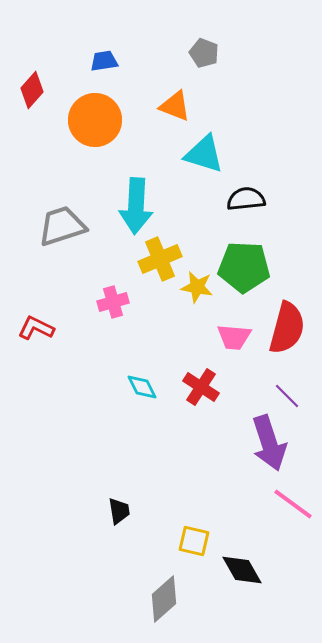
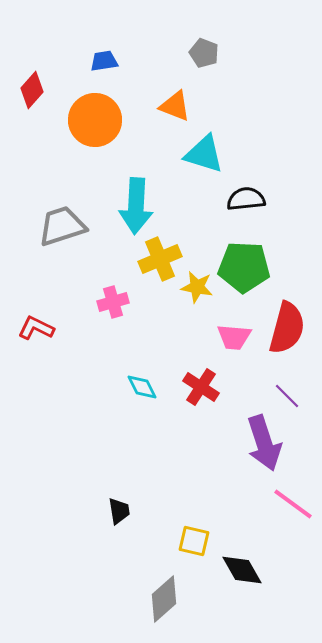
purple arrow: moved 5 px left
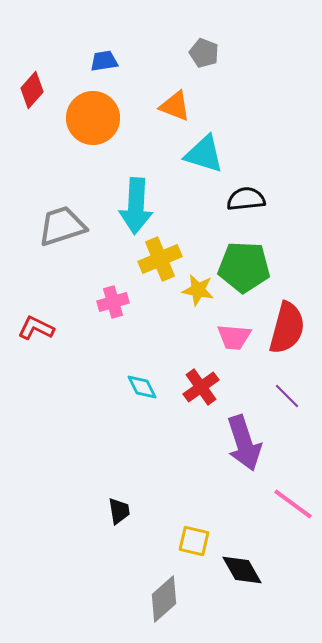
orange circle: moved 2 px left, 2 px up
yellow star: moved 1 px right, 3 px down
red cross: rotated 21 degrees clockwise
purple arrow: moved 20 px left
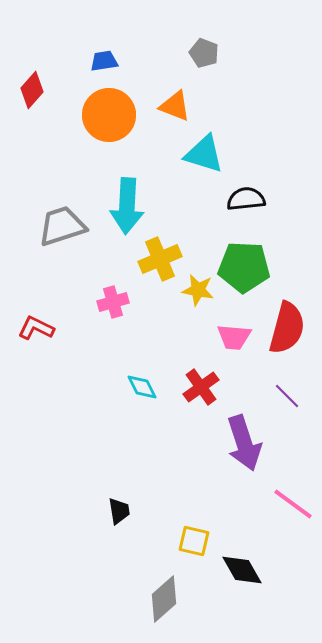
orange circle: moved 16 px right, 3 px up
cyan arrow: moved 9 px left
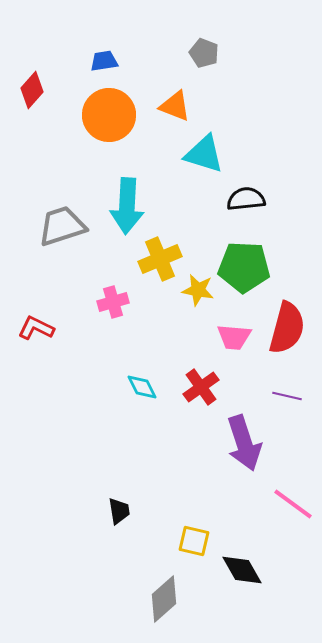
purple line: rotated 32 degrees counterclockwise
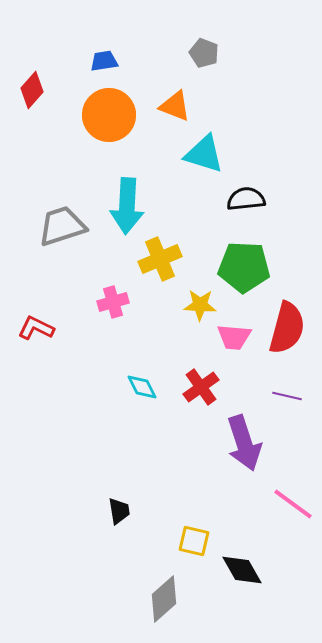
yellow star: moved 2 px right, 15 px down; rotated 8 degrees counterclockwise
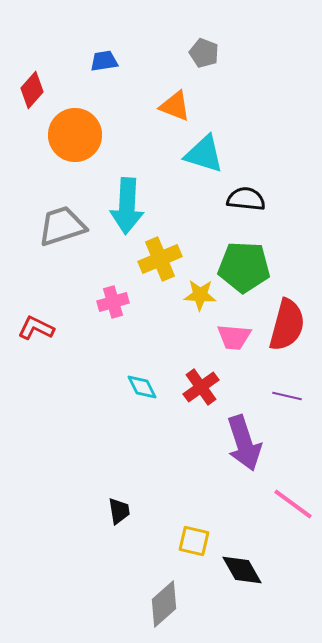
orange circle: moved 34 px left, 20 px down
black semicircle: rotated 12 degrees clockwise
yellow star: moved 10 px up
red semicircle: moved 3 px up
gray diamond: moved 5 px down
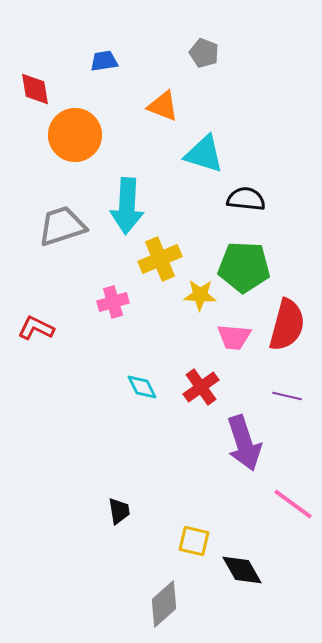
red diamond: moved 3 px right, 1 px up; rotated 51 degrees counterclockwise
orange triangle: moved 12 px left
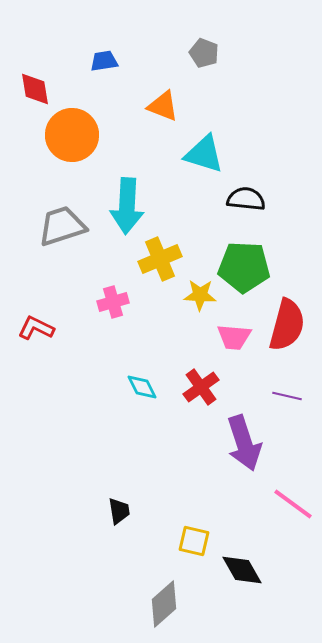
orange circle: moved 3 px left
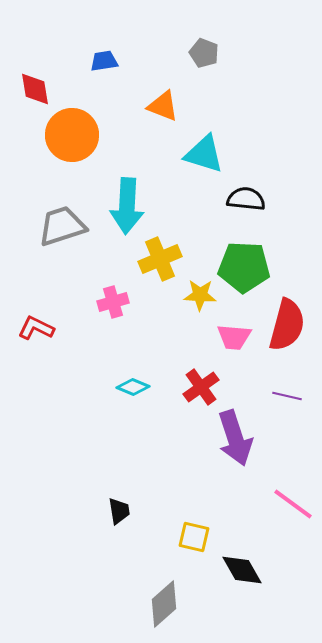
cyan diamond: moved 9 px left; rotated 40 degrees counterclockwise
purple arrow: moved 9 px left, 5 px up
yellow square: moved 4 px up
